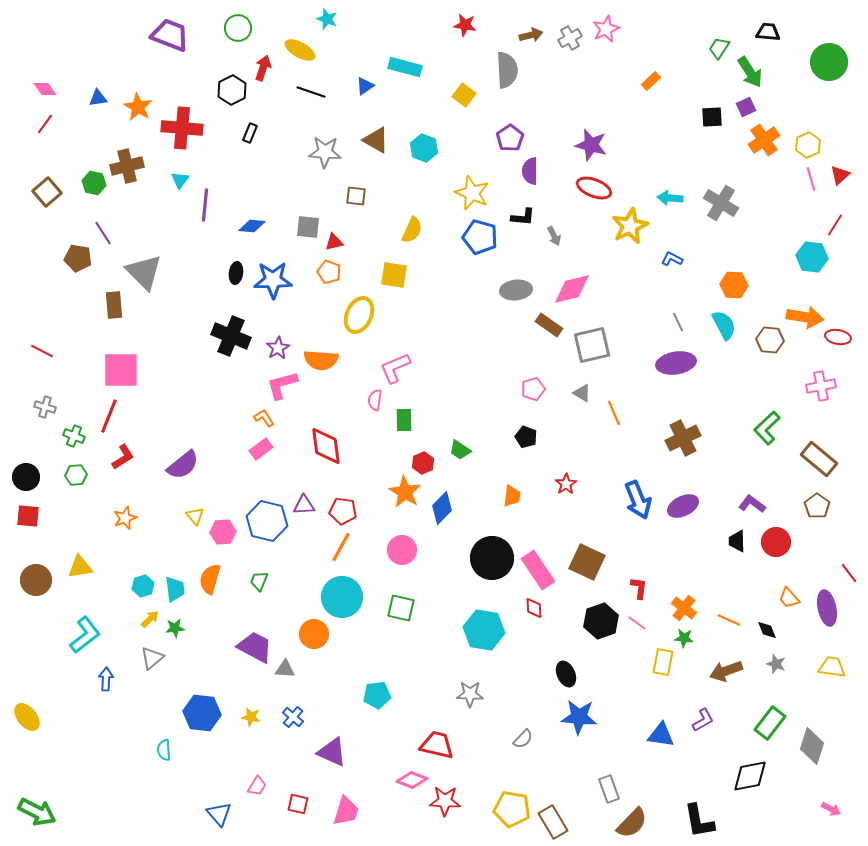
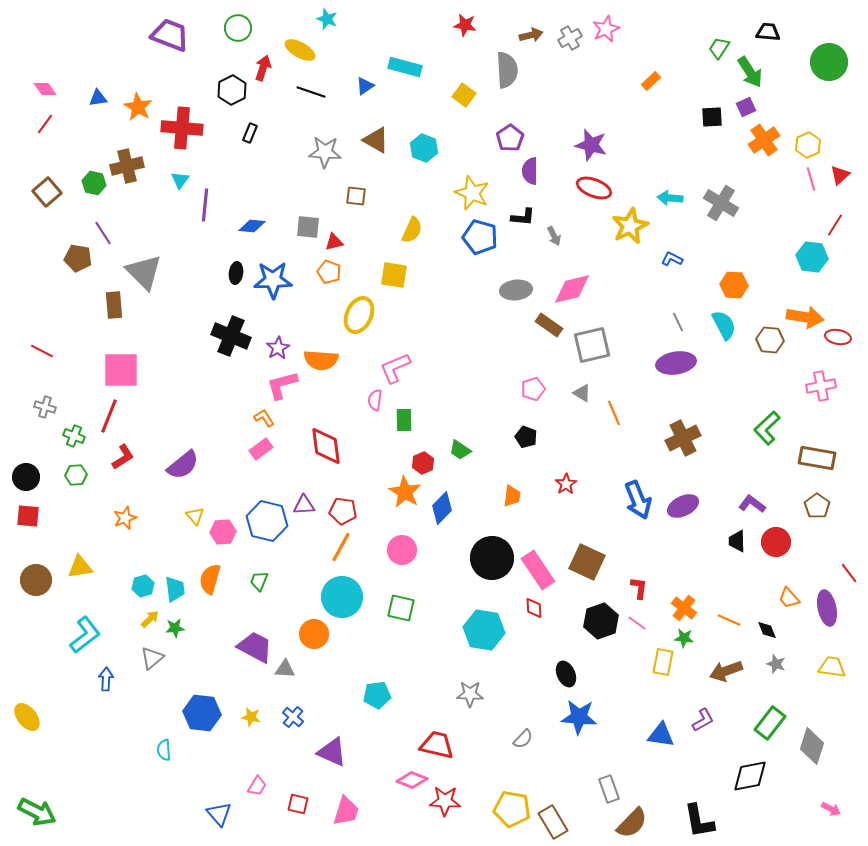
brown rectangle at (819, 459): moved 2 px left, 1 px up; rotated 30 degrees counterclockwise
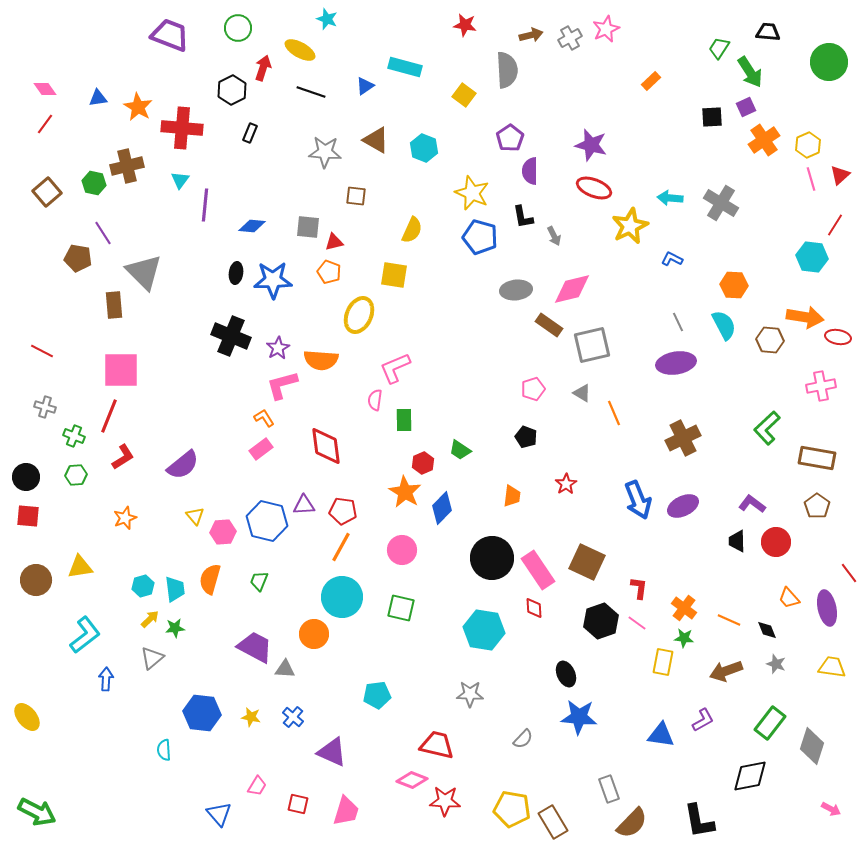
black L-shape at (523, 217): rotated 75 degrees clockwise
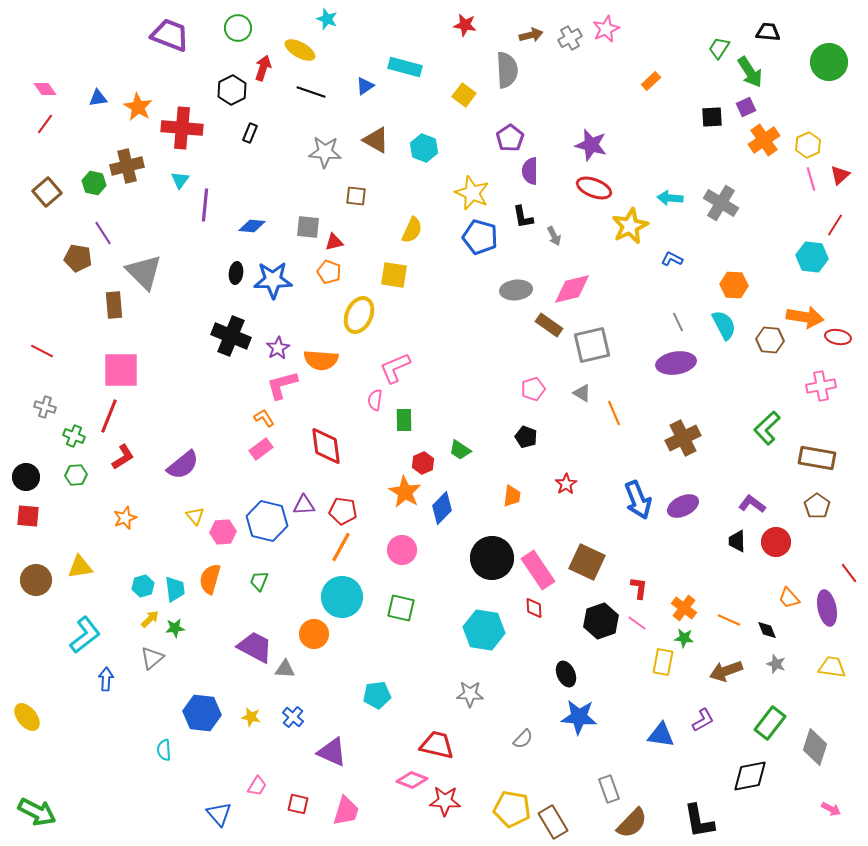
gray diamond at (812, 746): moved 3 px right, 1 px down
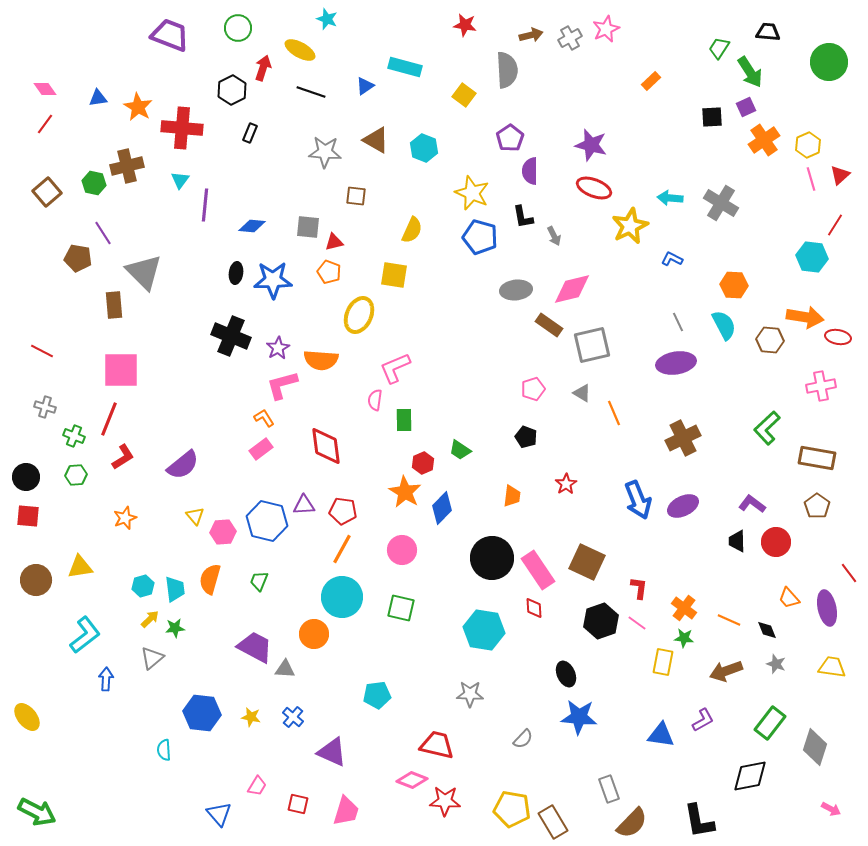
red line at (109, 416): moved 3 px down
orange line at (341, 547): moved 1 px right, 2 px down
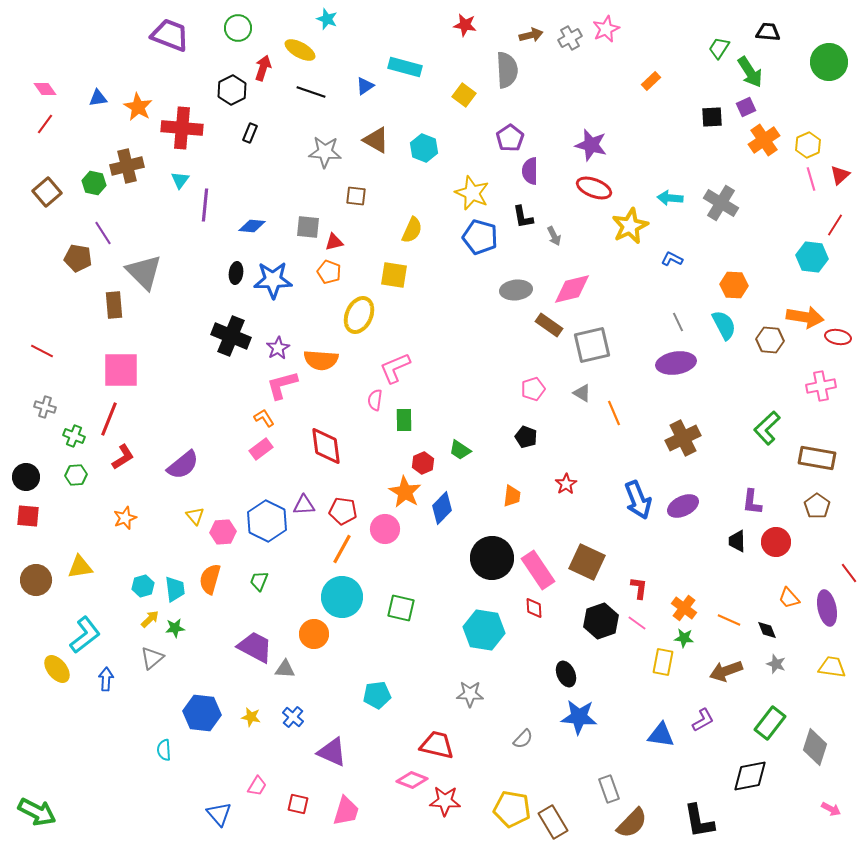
purple L-shape at (752, 504): moved 2 px up; rotated 120 degrees counterclockwise
blue hexagon at (267, 521): rotated 12 degrees clockwise
pink circle at (402, 550): moved 17 px left, 21 px up
yellow ellipse at (27, 717): moved 30 px right, 48 px up
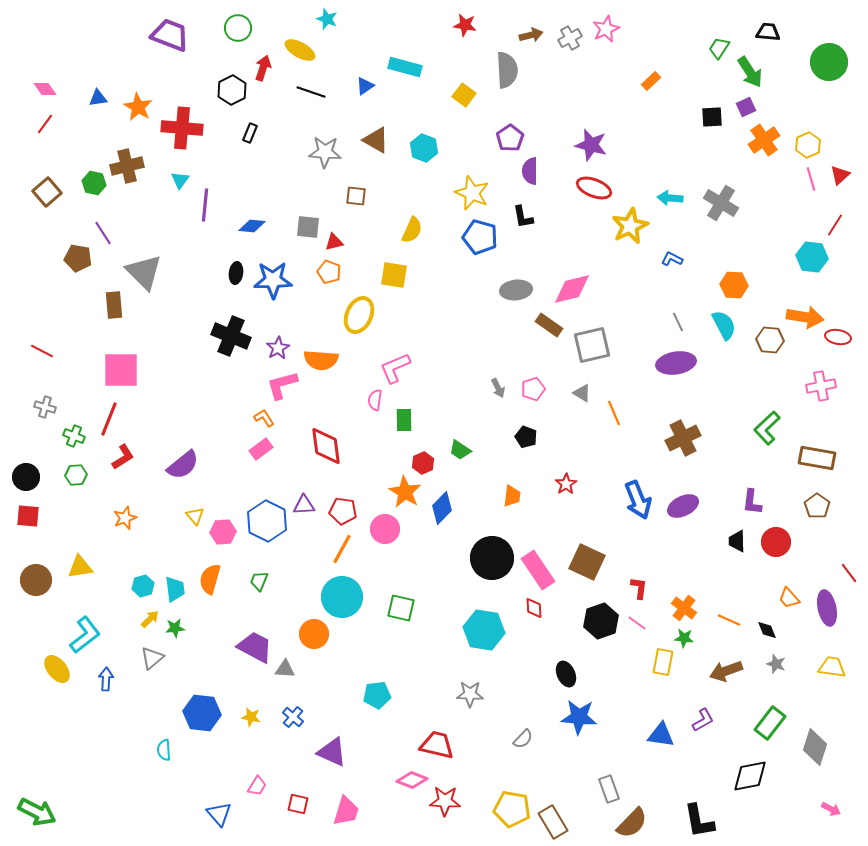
gray arrow at (554, 236): moved 56 px left, 152 px down
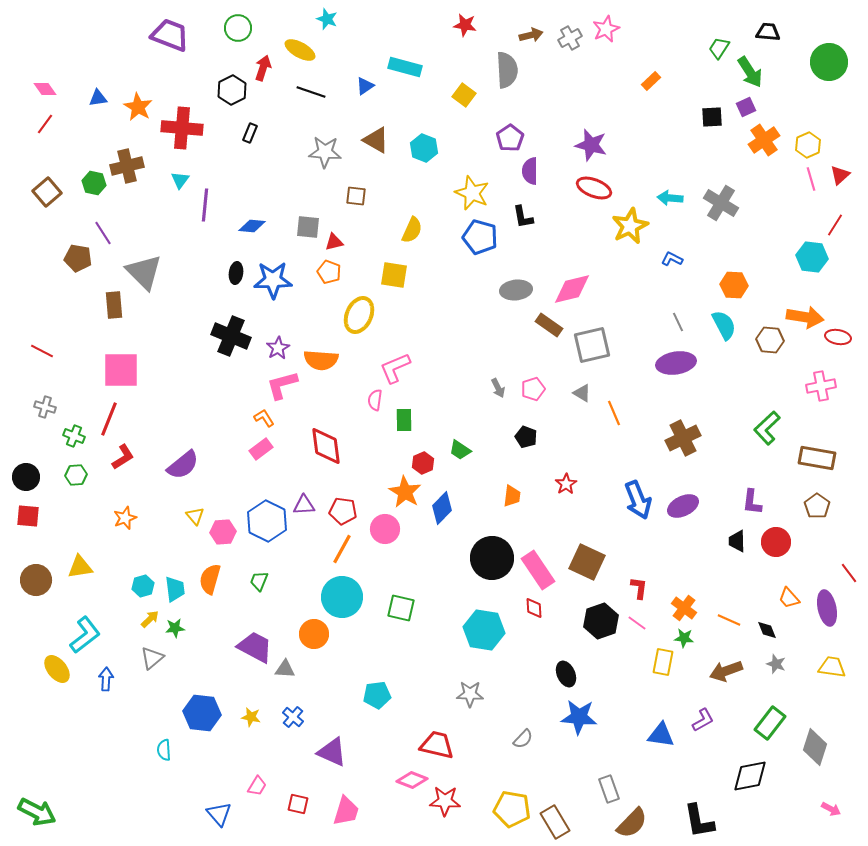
brown rectangle at (553, 822): moved 2 px right
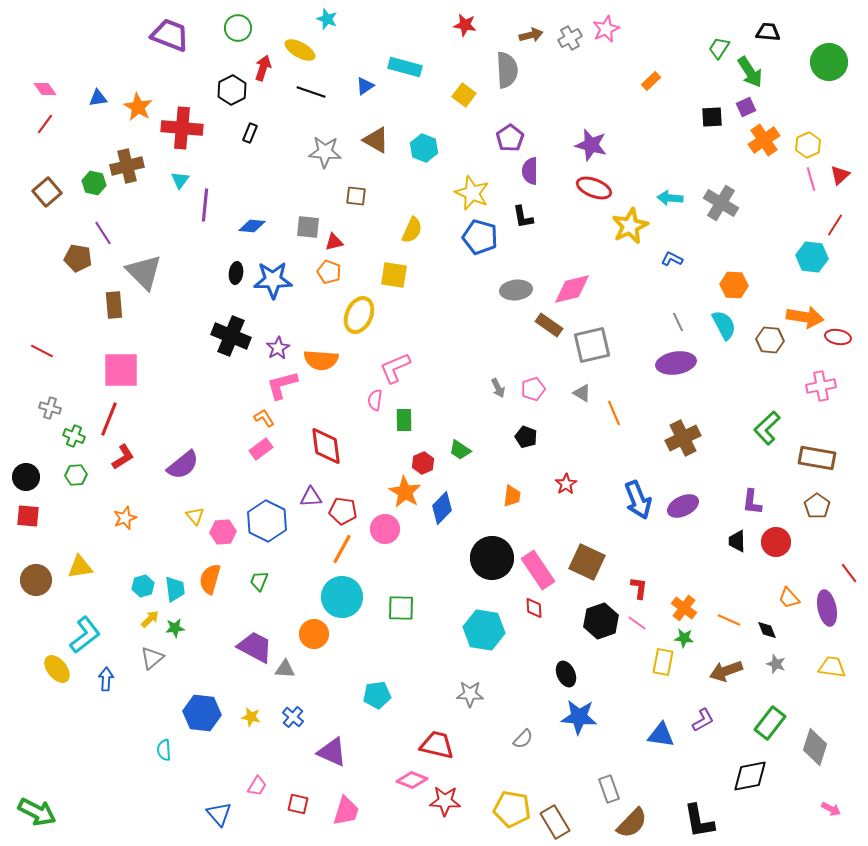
gray cross at (45, 407): moved 5 px right, 1 px down
purple triangle at (304, 505): moved 7 px right, 8 px up
green square at (401, 608): rotated 12 degrees counterclockwise
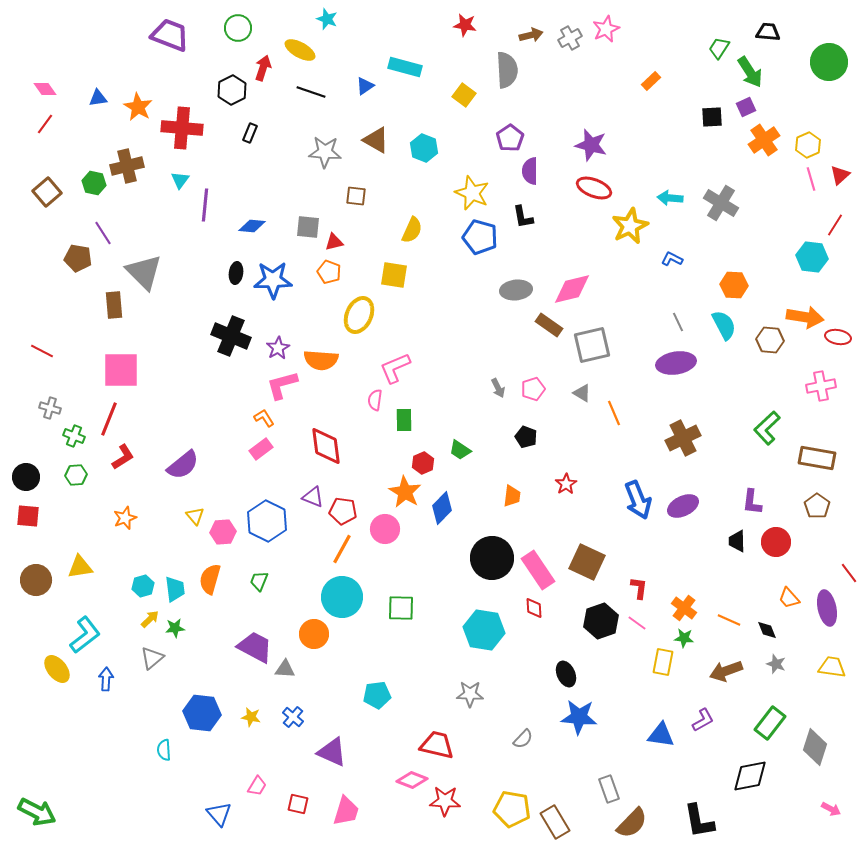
purple triangle at (311, 497): moved 2 px right; rotated 25 degrees clockwise
